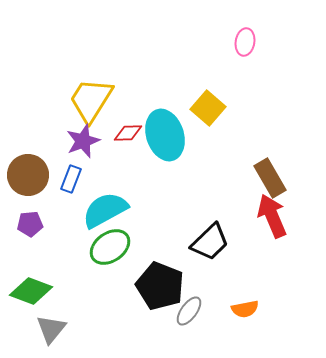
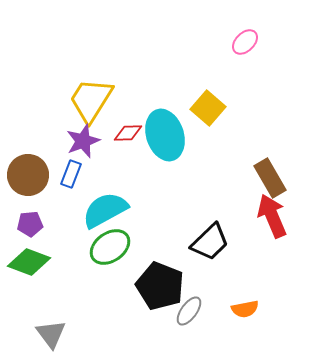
pink ellipse: rotated 36 degrees clockwise
blue rectangle: moved 5 px up
green diamond: moved 2 px left, 29 px up
gray triangle: moved 5 px down; rotated 16 degrees counterclockwise
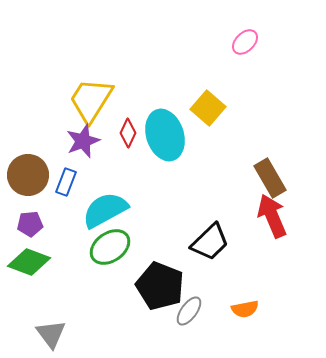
red diamond: rotated 64 degrees counterclockwise
blue rectangle: moved 5 px left, 8 px down
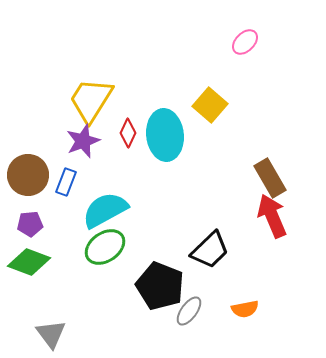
yellow square: moved 2 px right, 3 px up
cyan ellipse: rotated 12 degrees clockwise
black trapezoid: moved 8 px down
green ellipse: moved 5 px left
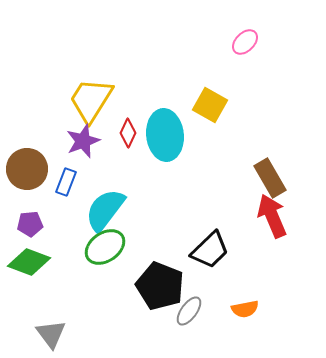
yellow square: rotated 12 degrees counterclockwise
brown circle: moved 1 px left, 6 px up
cyan semicircle: rotated 24 degrees counterclockwise
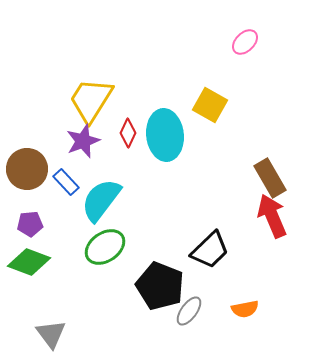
blue rectangle: rotated 64 degrees counterclockwise
cyan semicircle: moved 4 px left, 10 px up
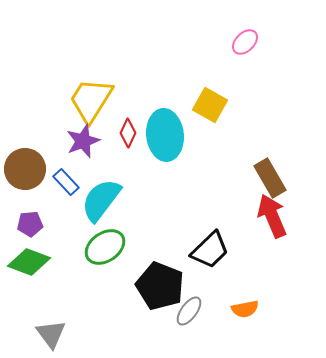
brown circle: moved 2 px left
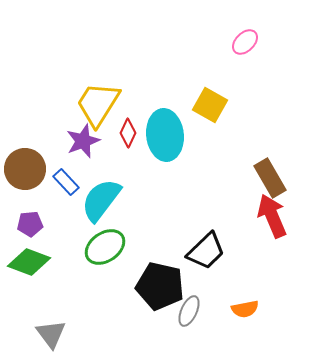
yellow trapezoid: moved 7 px right, 4 px down
black trapezoid: moved 4 px left, 1 px down
black pentagon: rotated 9 degrees counterclockwise
gray ellipse: rotated 12 degrees counterclockwise
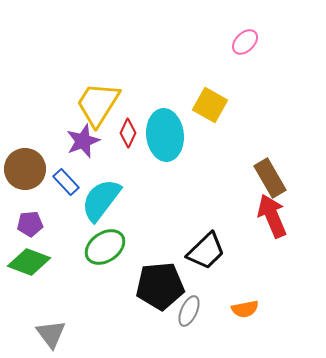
black pentagon: rotated 18 degrees counterclockwise
